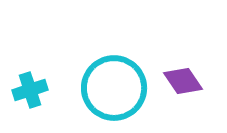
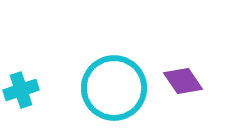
cyan cross: moved 9 px left
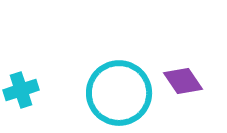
cyan circle: moved 5 px right, 5 px down
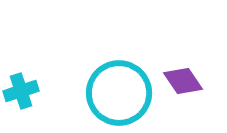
cyan cross: moved 1 px down
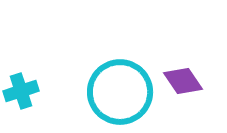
cyan circle: moved 1 px right, 1 px up
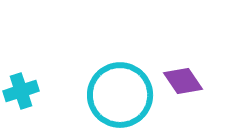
cyan circle: moved 3 px down
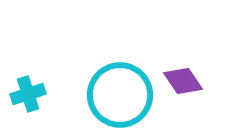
cyan cross: moved 7 px right, 3 px down
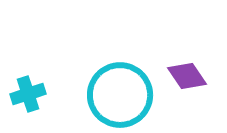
purple diamond: moved 4 px right, 5 px up
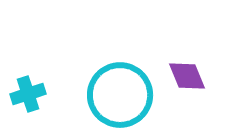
purple diamond: rotated 12 degrees clockwise
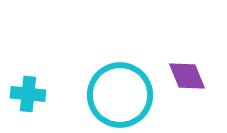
cyan cross: rotated 24 degrees clockwise
